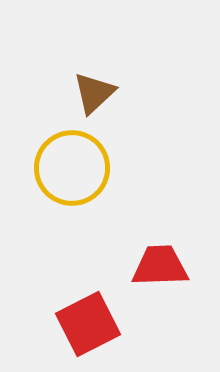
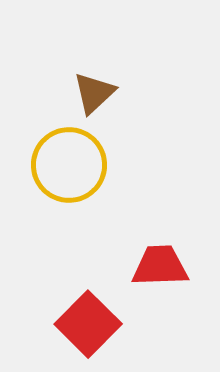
yellow circle: moved 3 px left, 3 px up
red square: rotated 18 degrees counterclockwise
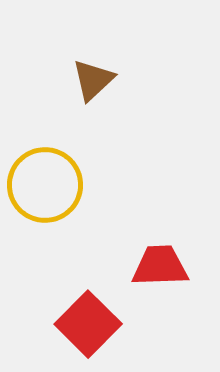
brown triangle: moved 1 px left, 13 px up
yellow circle: moved 24 px left, 20 px down
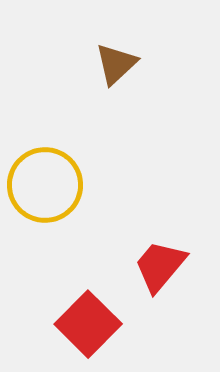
brown triangle: moved 23 px right, 16 px up
red trapezoid: rotated 48 degrees counterclockwise
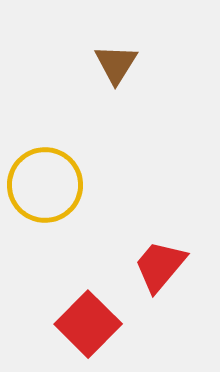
brown triangle: rotated 15 degrees counterclockwise
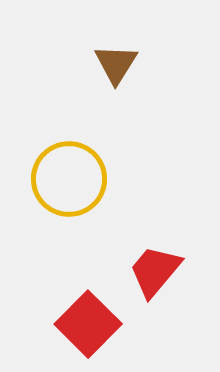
yellow circle: moved 24 px right, 6 px up
red trapezoid: moved 5 px left, 5 px down
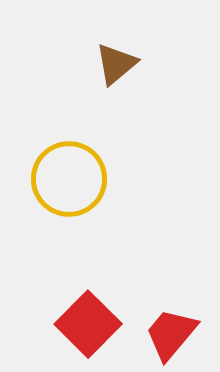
brown triangle: rotated 18 degrees clockwise
red trapezoid: moved 16 px right, 63 px down
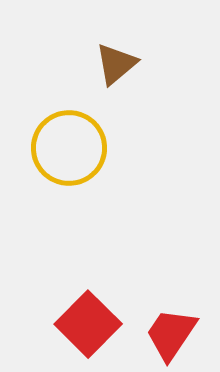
yellow circle: moved 31 px up
red trapezoid: rotated 6 degrees counterclockwise
